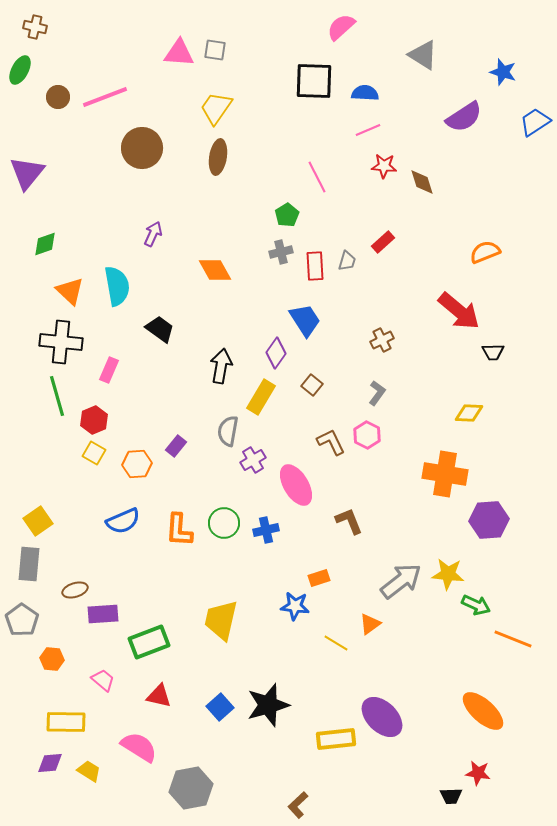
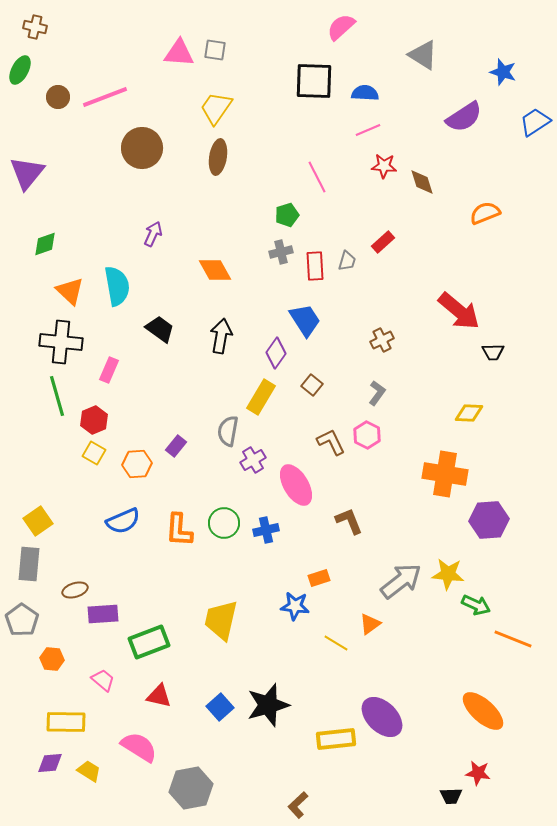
green pentagon at (287, 215): rotated 15 degrees clockwise
orange semicircle at (485, 252): moved 39 px up
black arrow at (221, 366): moved 30 px up
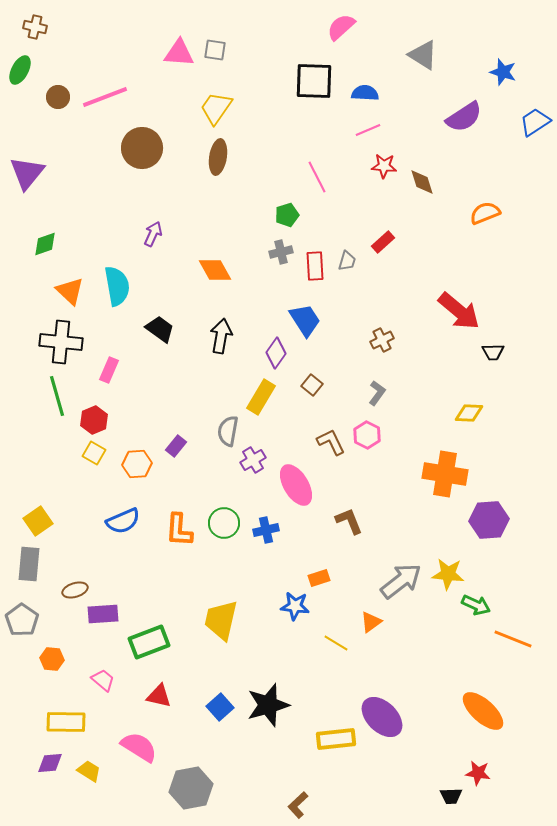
orange triangle at (370, 624): moved 1 px right, 2 px up
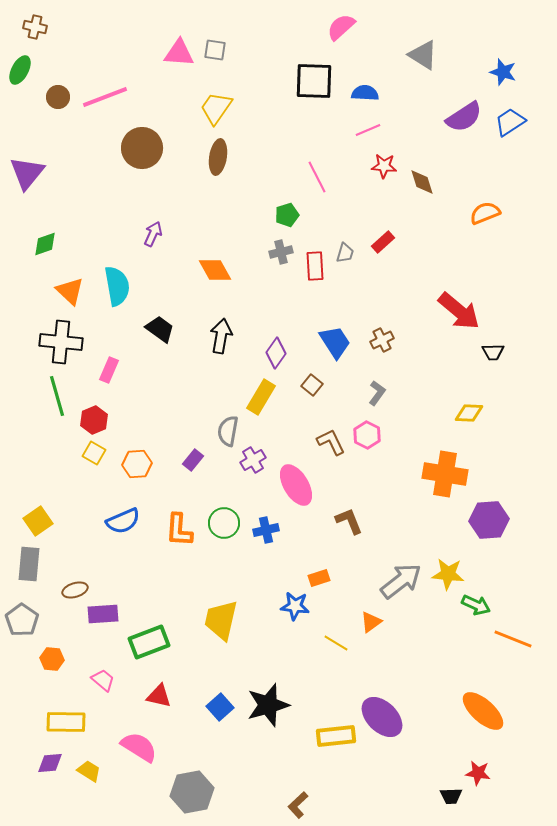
blue trapezoid at (535, 122): moved 25 px left
gray trapezoid at (347, 261): moved 2 px left, 8 px up
blue trapezoid at (305, 320): moved 30 px right, 22 px down
purple rectangle at (176, 446): moved 17 px right, 14 px down
yellow rectangle at (336, 739): moved 3 px up
gray hexagon at (191, 788): moved 1 px right, 4 px down
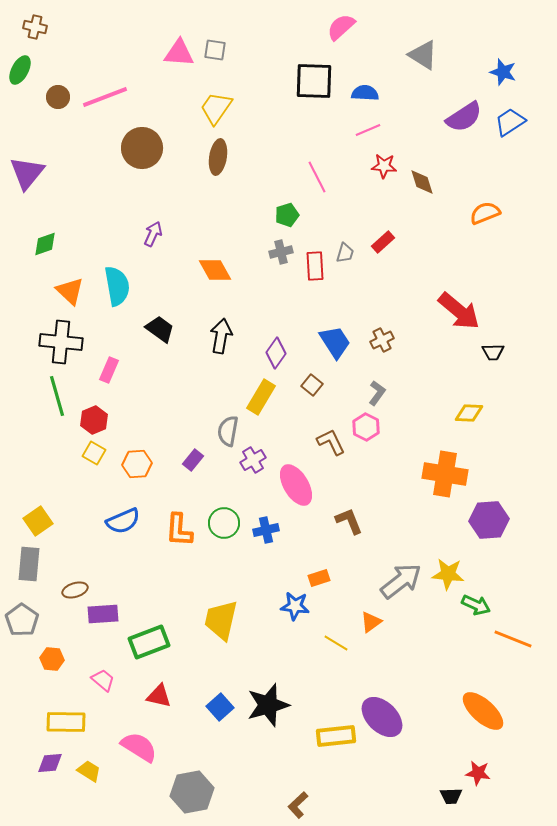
pink hexagon at (367, 435): moved 1 px left, 8 px up
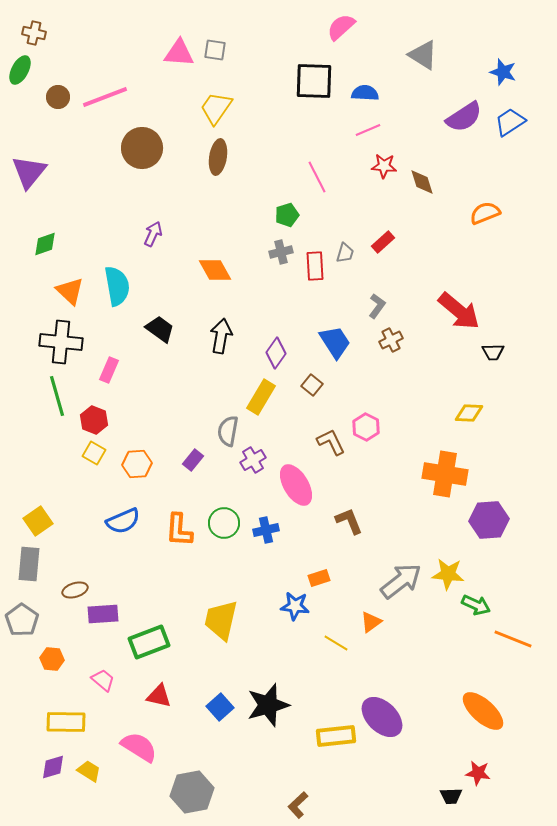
brown cross at (35, 27): moved 1 px left, 6 px down
purple triangle at (27, 173): moved 2 px right, 1 px up
brown cross at (382, 340): moved 9 px right
gray L-shape at (377, 393): moved 87 px up
red hexagon at (94, 420): rotated 16 degrees counterclockwise
purple diamond at (50, 763): moved 3 px right, 4 px down; rotated 12 degrees counterclockwise
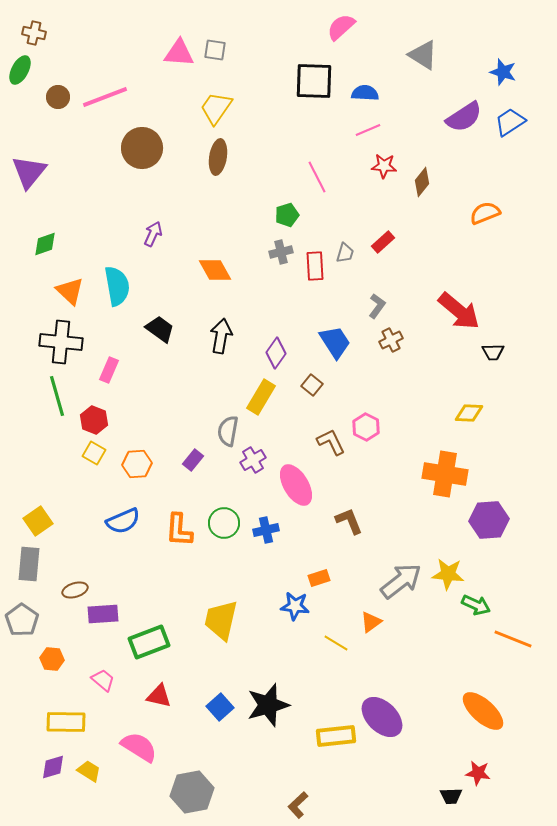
brown diamond at (422, 182): rotated 56 degrees clockwise
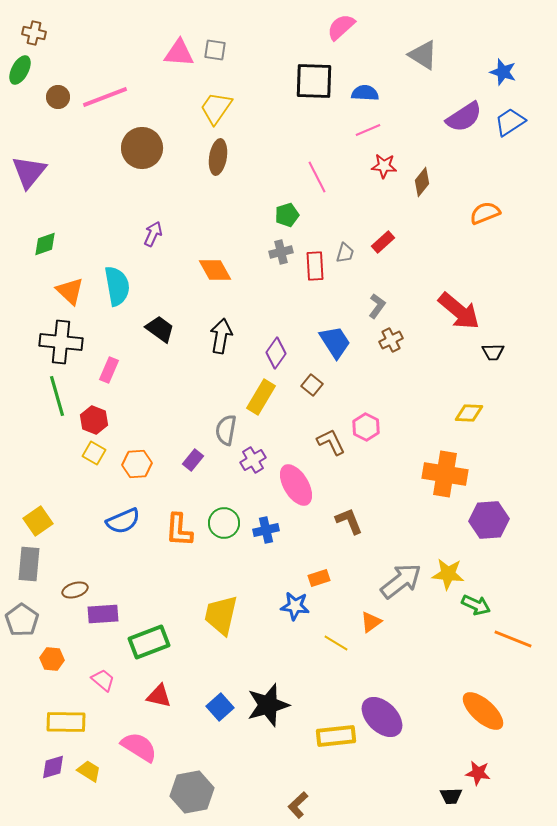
gray semicircle at (228, 431): moved 2 px left, 1 px up
yellow trapezoid at (221, 620): moved 5 px up
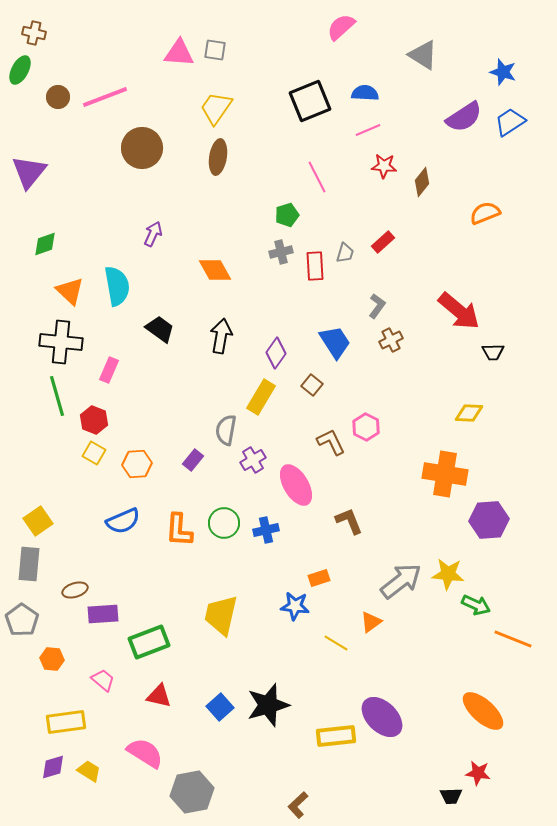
black square at (314, 81): moved 4 px left, 20 px down; rotated 24 degrees counterclockwise
yellow rectangle at (66, 722): rotated 9 degrees counterclockwise
pink semicircle at (139, 747): moved 6 px right, 6 px down
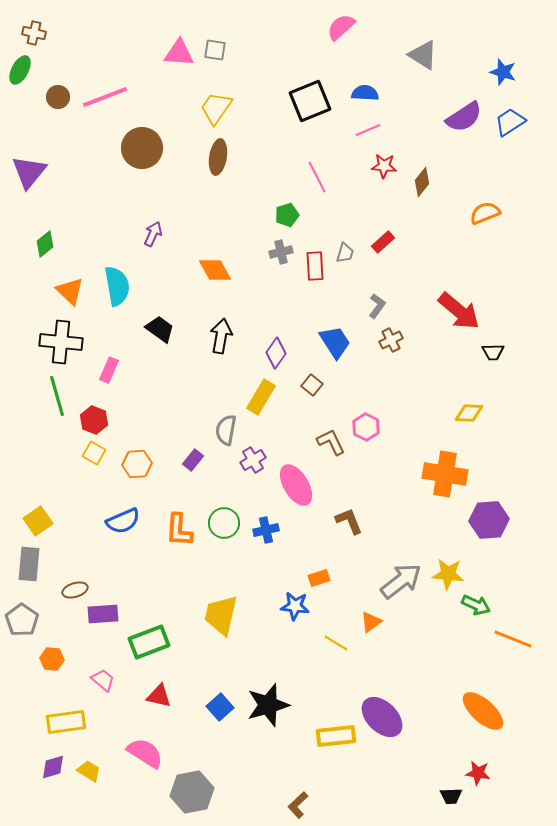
green diamond at (45, 244): rotated 20 degrees counterclockwise
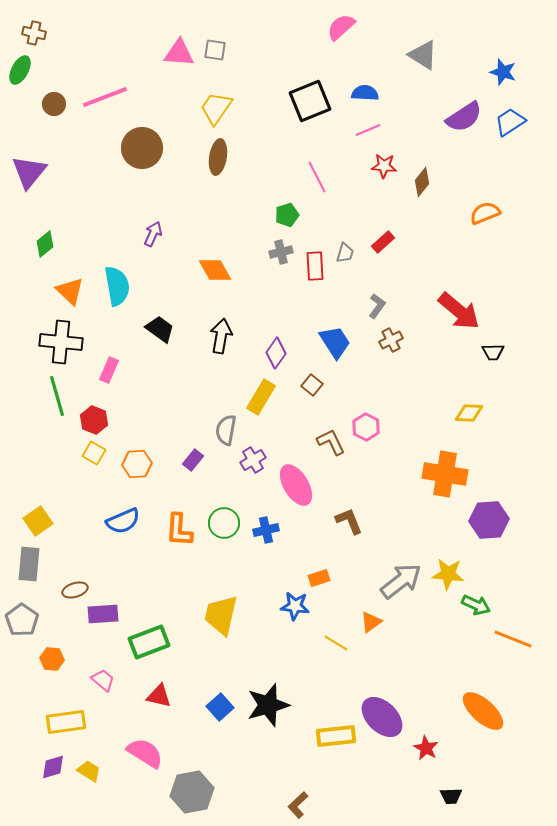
brown circle at (58, 97): moved 4 px left, 7 px down
red star at (478, 773): moved 52 px left, 25 px up; rotated 20 degrees clockwise
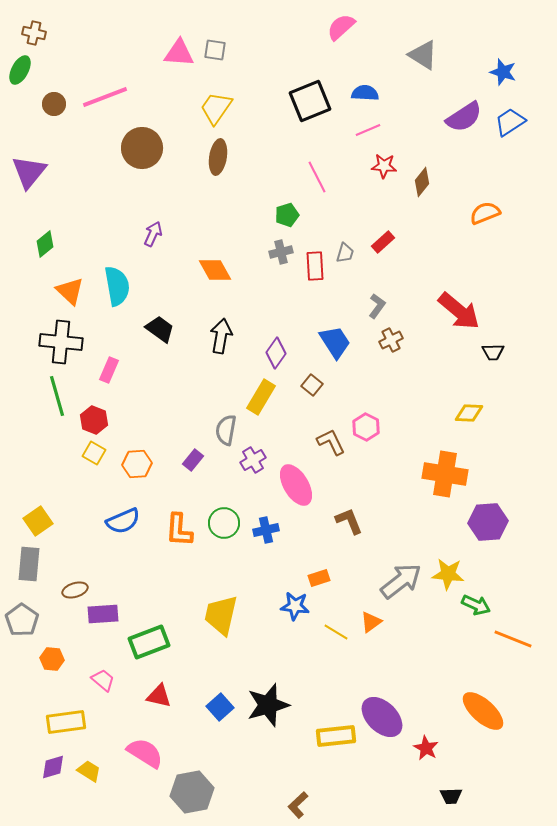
purple hexagon at (489, 520): moved 1 px left, 2 px down
yellow line at (336, 643): moved 11 px up
